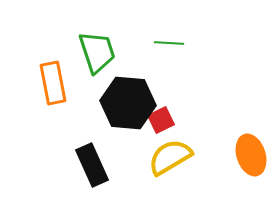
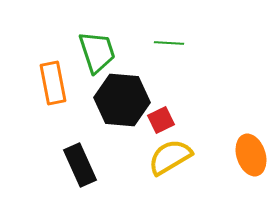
black hexagon: moved 6 px left, 3 px up
black rectangle: moved 12 px left
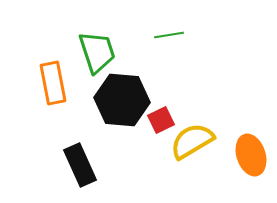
green line: moved 8 px up; rotated 12 degrees counterclockwise
yellow semicircle: moved 22 px right, 16 px up
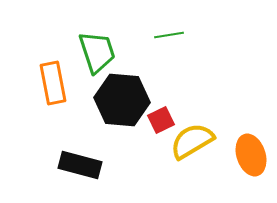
black rectangle: rotated 51 degrees counterclockwise
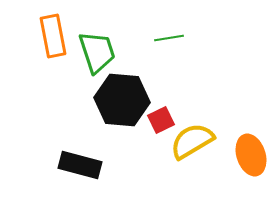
green line: moved 3 px down
orange rectangle: moved 47 px up
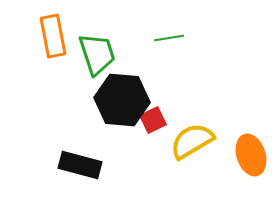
green trapezoid: moved 2 px down
red square: moved 8 px left
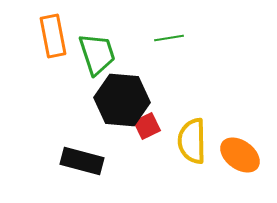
red square: moved 6 px left, 6 px down
yellow semicircle: rotated 60 degrees counterclockwise
orange ellipse: moved 11 px left; rotated 36 degrees counterclockwise
black rectangle: moved 2 px right, 4 px up
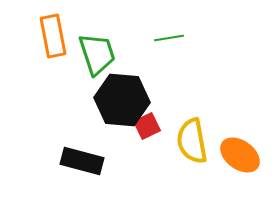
yellow semicircle: rotated 9 degrees counterclockwise
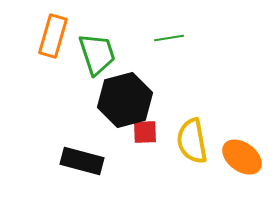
orange rectangle: rotated 27 degrees clockwise
black hexagon: moved 3 px right; rotated 20 degrees counterclockwise
red square: moved 2 px left, 6 px down; rotated 24 degrees clockwise
orange ellipse: moved 2 px right, 2 px down
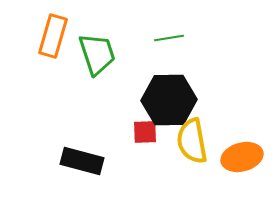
black hexagon: moved 44 px right; rotated 14 degrees clockwise
orange ellipse: rotated 51 degrees counterclockwise
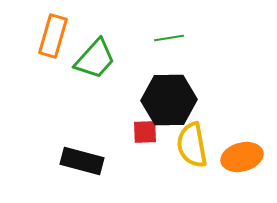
green trapezoid: moved 2 px left, 5 px down; rotated 60 degrees clockwise
yellow semicircle: moved 4 px down
